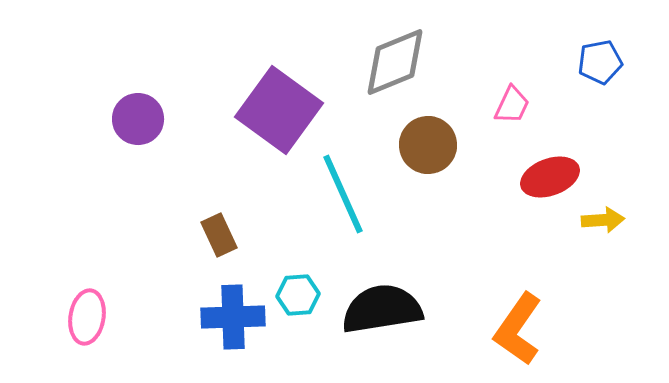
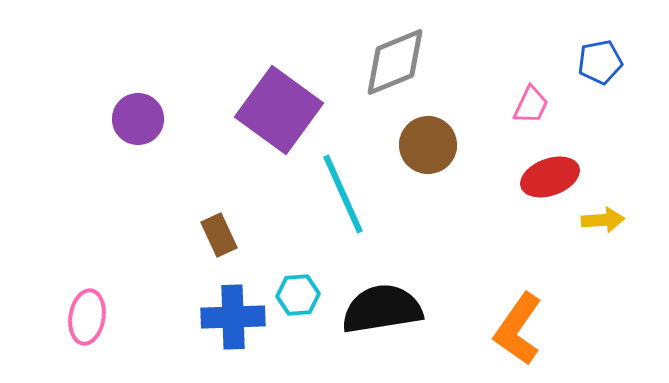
pink trapezoid: moved 19 px right
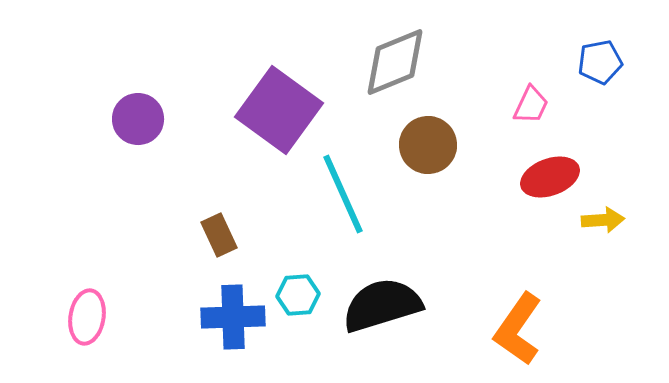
black semicircle: moved 4 px up; rotated 8 degrees counterclockwise
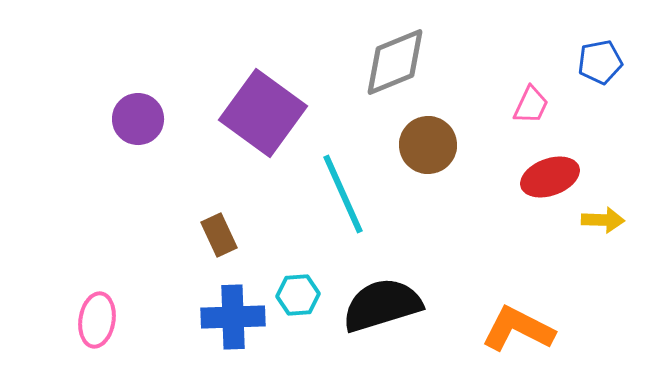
purple square: moved 16 px left, 3 px down
yellow arrow: rotated 6 degrees clockwise
pink ellipse: moved 10 px right, 3 px down
orange L-shape: rotated 82 degrees clockwise
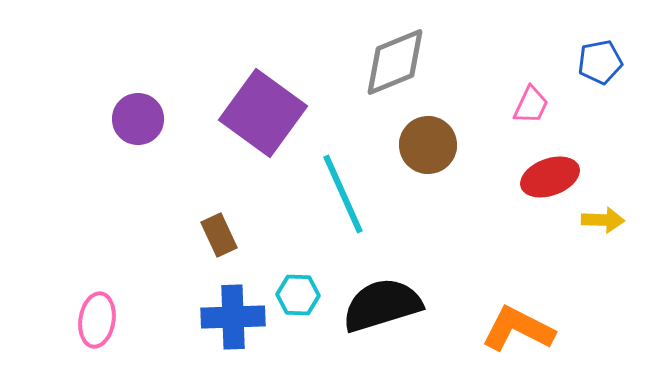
cyan hexagon: rotated 6 degrees clockwise
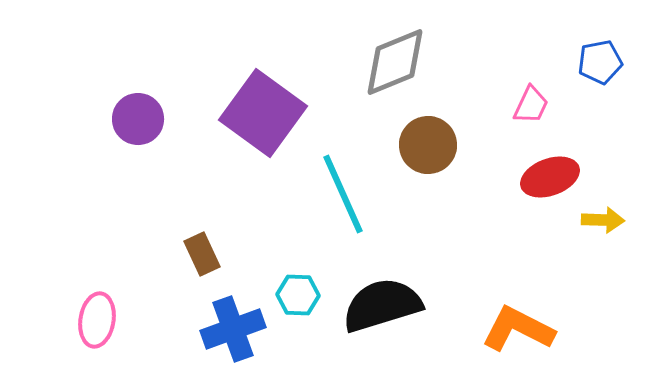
brown rectangle: moved 17 px left, 19 px down
blue cross: moved 12 px down; rotated 18 degrees counterclockwise
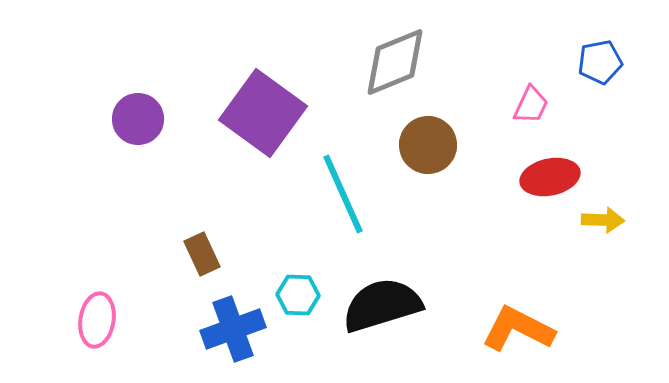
red ellipse: rotated 8 degrees clockwise
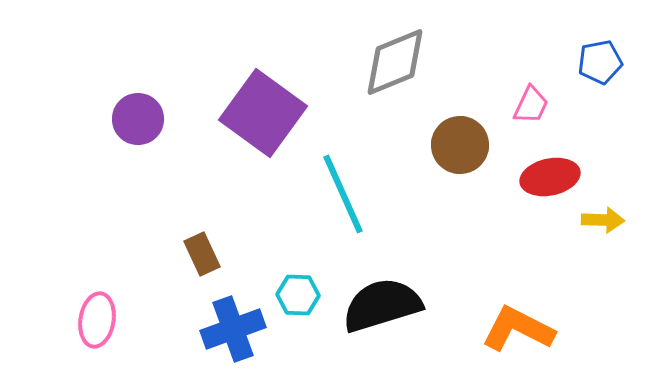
brown circle: moved 32 px right
